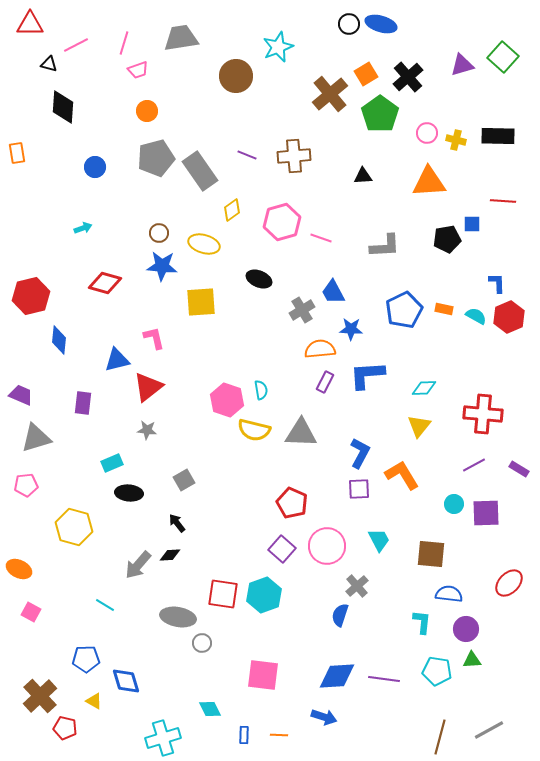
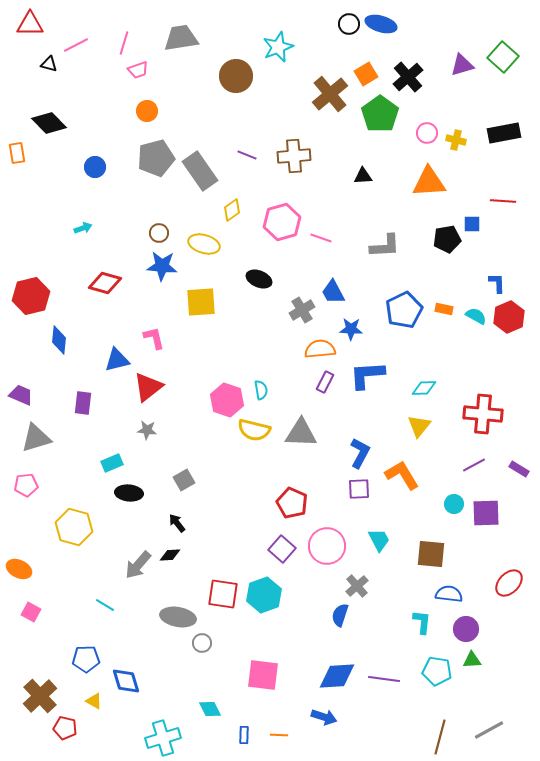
black diamond at (63, 107): moved 14 px left, 16 px down; rotated 48 degrees counterclockwise
black rectangle at (498, 136): moved 6 px right, 3 px up; rotated 12 degrees counterclockwise
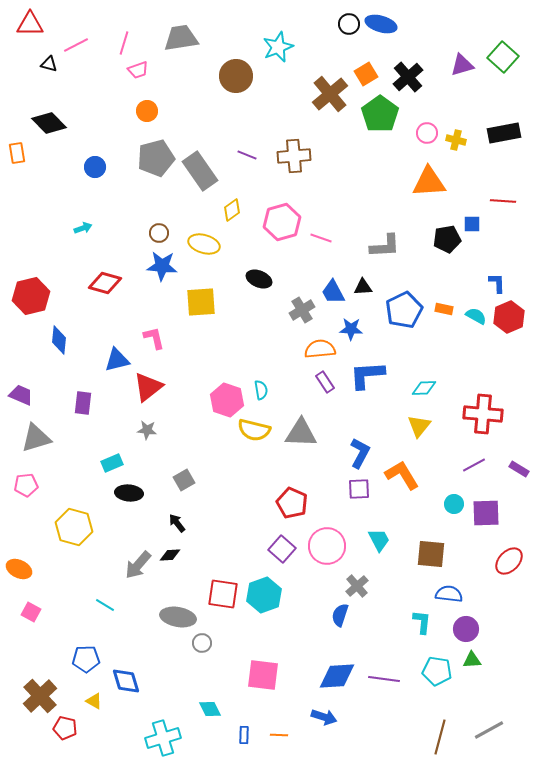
black triangle at (363, 176): moved 111 px down
purple rectangle at (325, 382): rotated 60 degrees counterclockwise
red ellipse at (509, 583): moved 22 px up
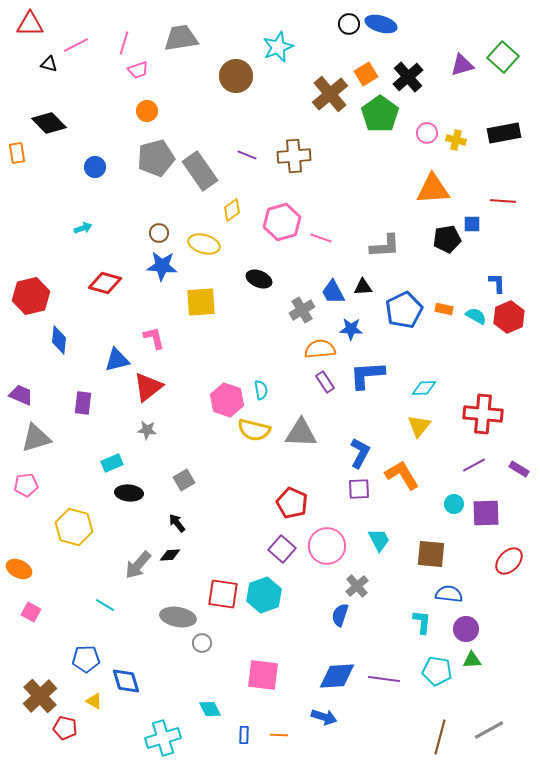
orange triangle at (429, 182): moved 4 px right, 7 px down
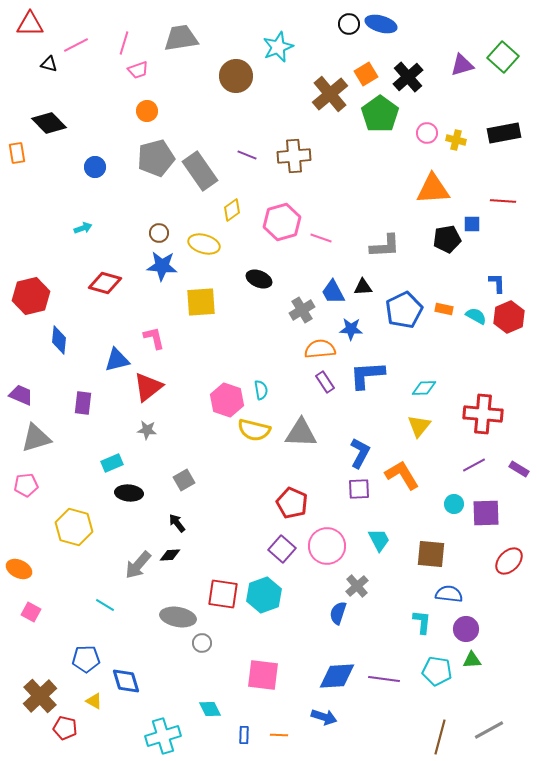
blue semicircle at (340, 615): moved 2 px left, 2 px up
cyan cross at (163, 738): moved 2 px up
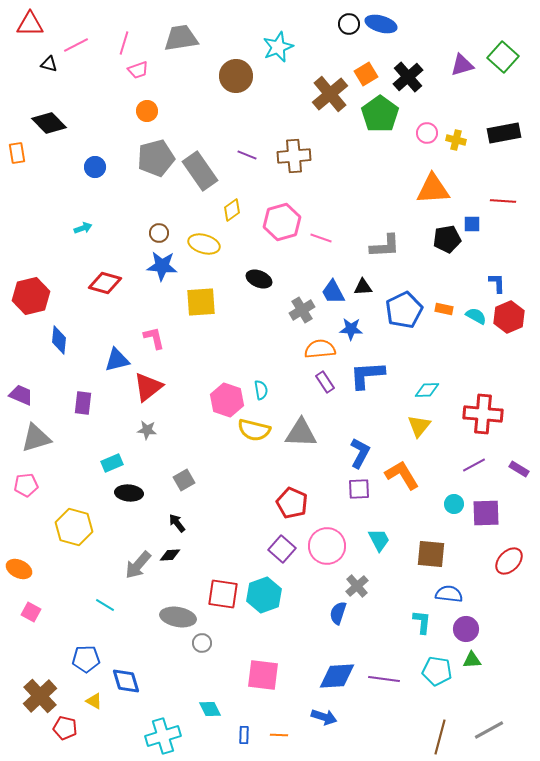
cyan diamond at (424, 388): moved 3 px right, 2 px down
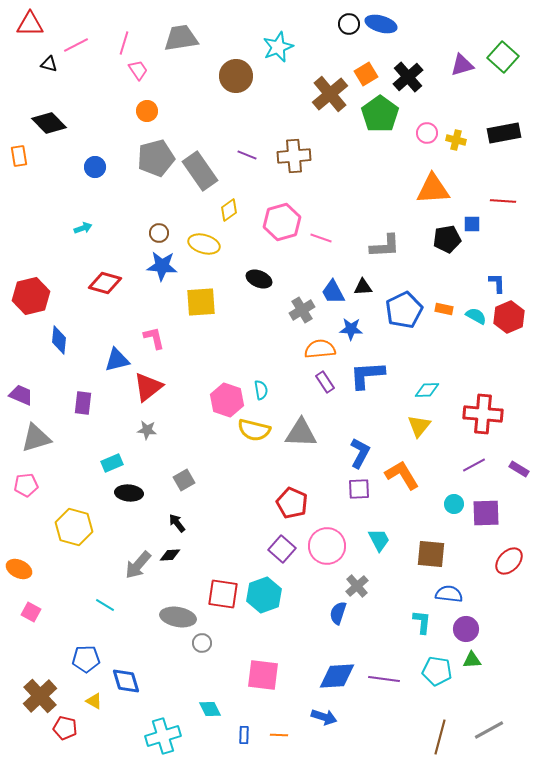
pink trapezoid at (138, 70): rotated 105 degrees counterclockwise
orange rectangle at (17, 153): moved 2 px right, 3 px down
yellow diamond at (232, 210): moved 3 px left
